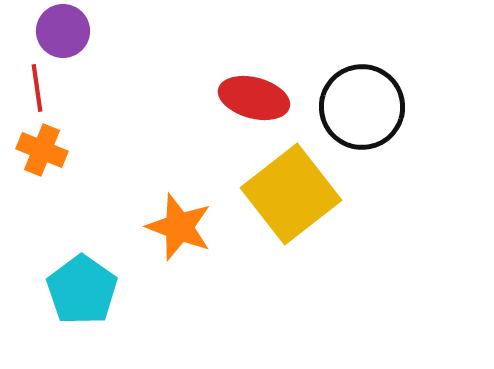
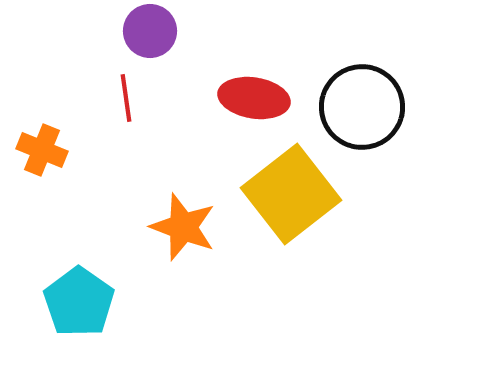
purple circle: moved 87 px right
red line: moved 89 px right, 10 px down
red ellipse: rotated 6 degrees counterclockwise
orange star: moved 4 px right
cyan pentagon: moved 3 px left, 12 px down
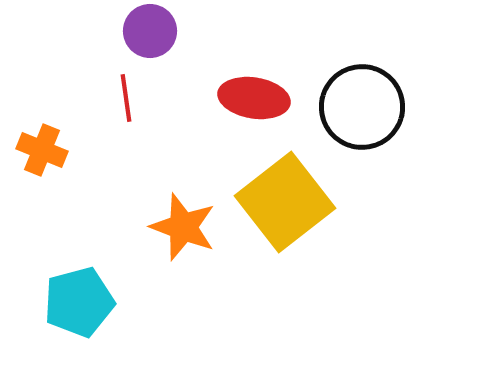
yellow square: moved 6 px left, 8 px down
cyan pentagon: rotated 22 degrees clockwise
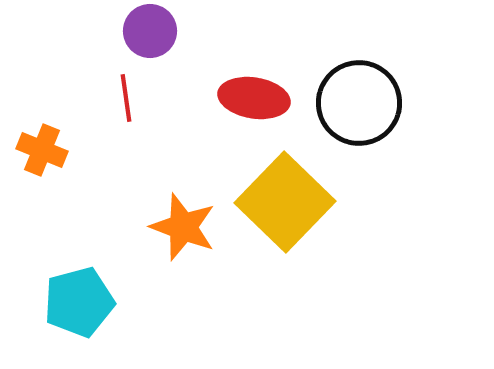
black circle: moved 3 px left, 4 px up
yellow square: rotated 8 degrees counterclockwise
